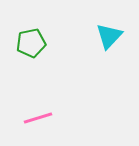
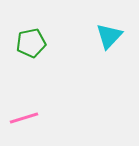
pink line: moved 14 px left
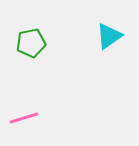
cyan triangle: rotated 12 degrees clockwise
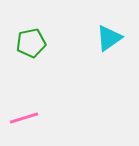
cyan triangle: moved 2 px down
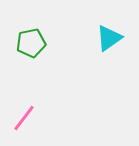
pink line: rotated 36 degrees counterclockwise
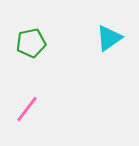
pink line: moved 3 px right, 9 px up
